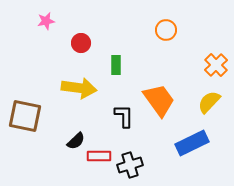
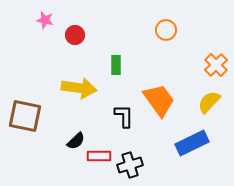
pink star: moved 1 px left, 1 px up; rotated 24 degrees clockwise
red circle: moved 6 px left, 8 px up
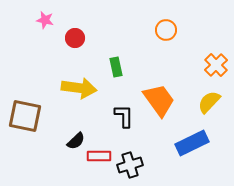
red circle: moved 3 px down
green rectangle: moved 2 px down; rotated 12 degrees counterclockwise
